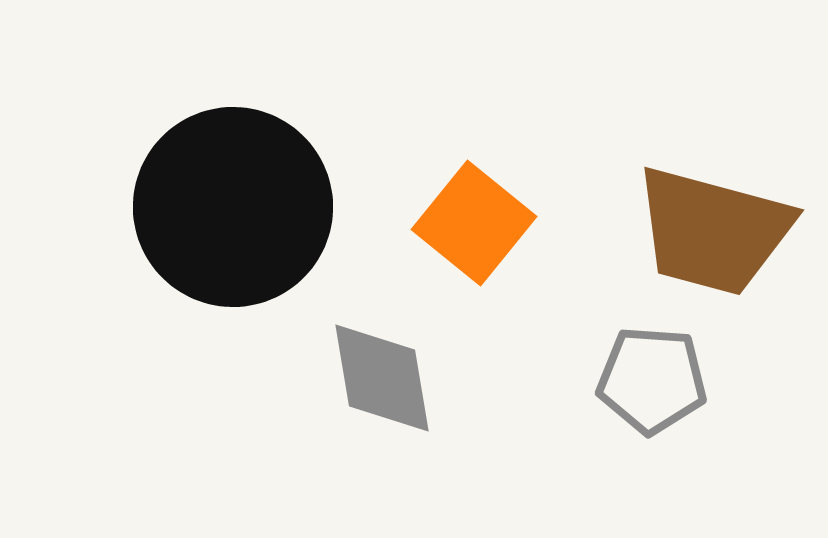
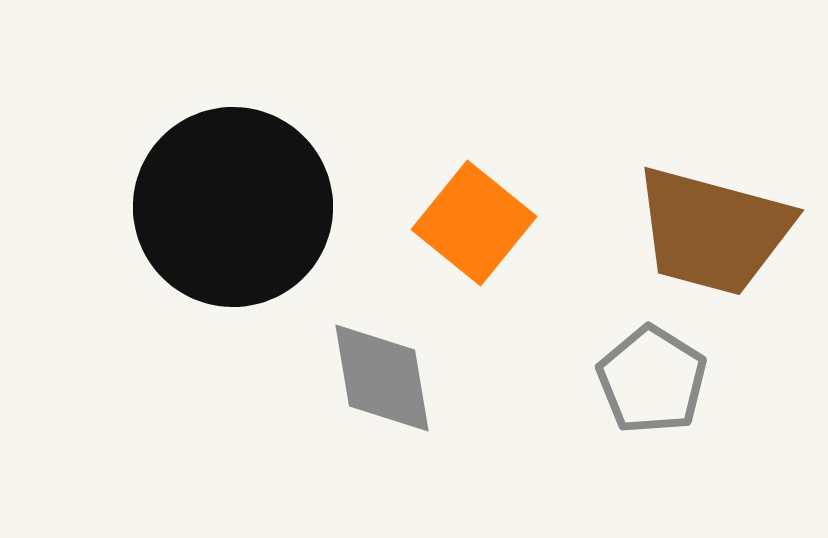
gray pentagon: rotated 28 degrees clockwise
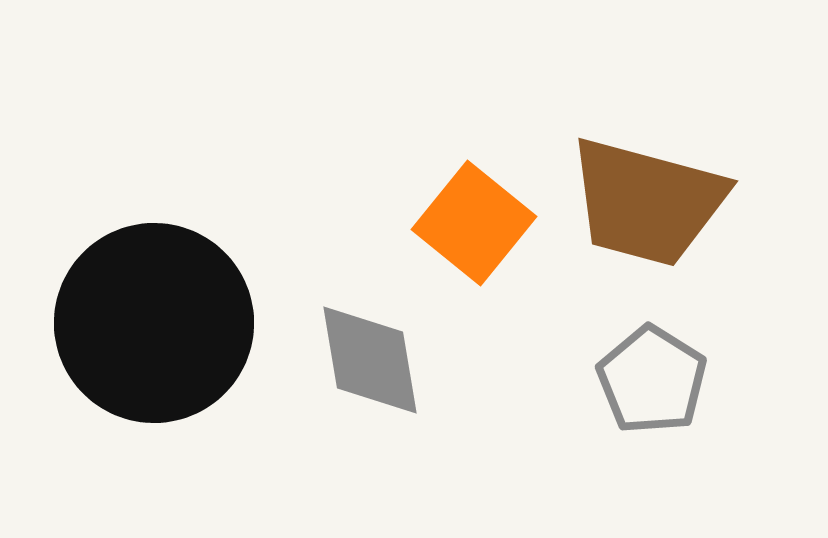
black circle: moved 79 px left, 116 px down
brown trapezoid: moved 66 px left, 29 px up
gray diamond: moved 12 px left, 18 px up
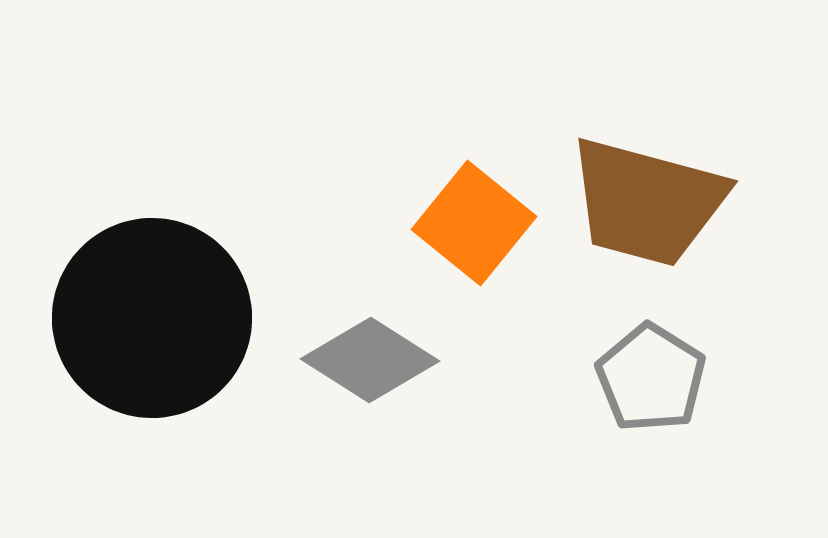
black circle: moved 2 px left, 5 px up
gray diamond: rotated 48 degrees counterclockwise
gray pentagon: moved 1 px left, 2 px up
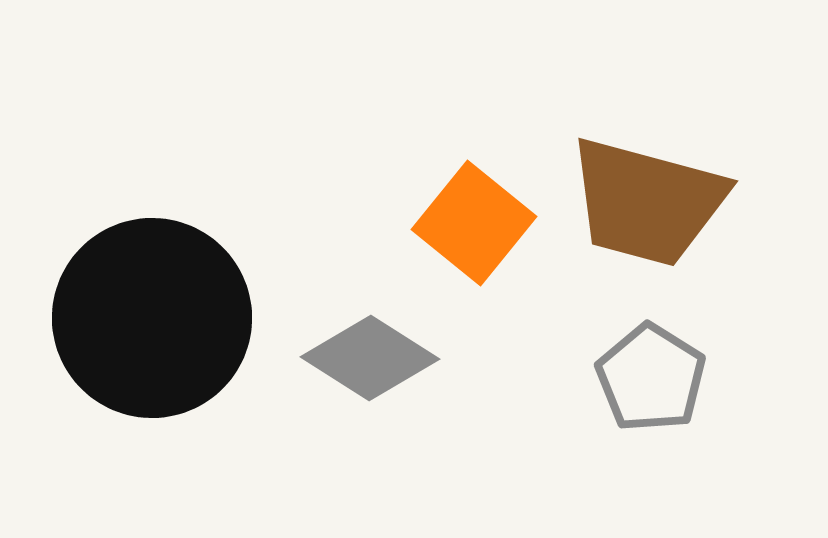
gray diamond: moved 2 px up
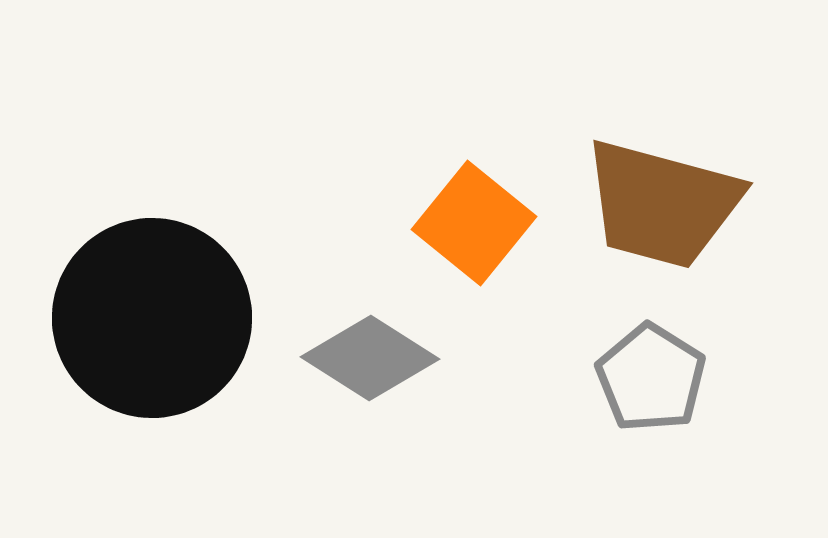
brown trapezoid: moved 15 px right, 2 px down
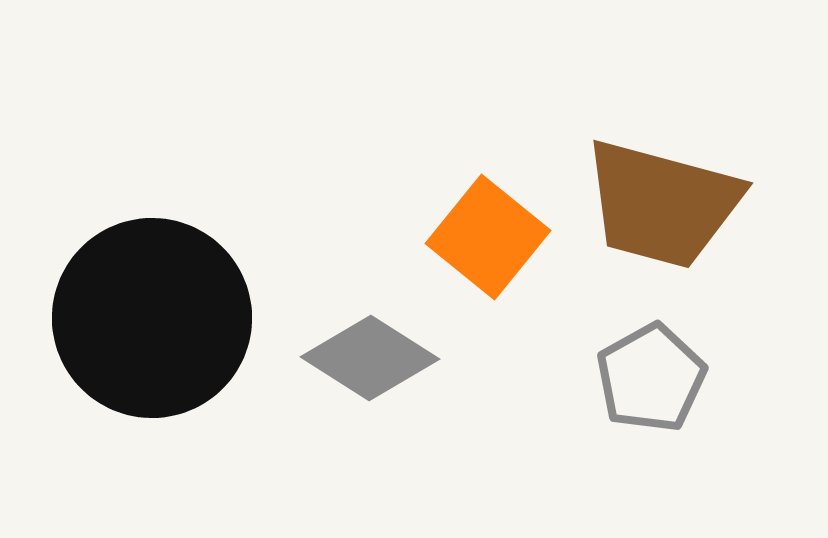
orange square: moved 14 px right, 14 px down
gray pentagon: rotated 11 degrees clockwise
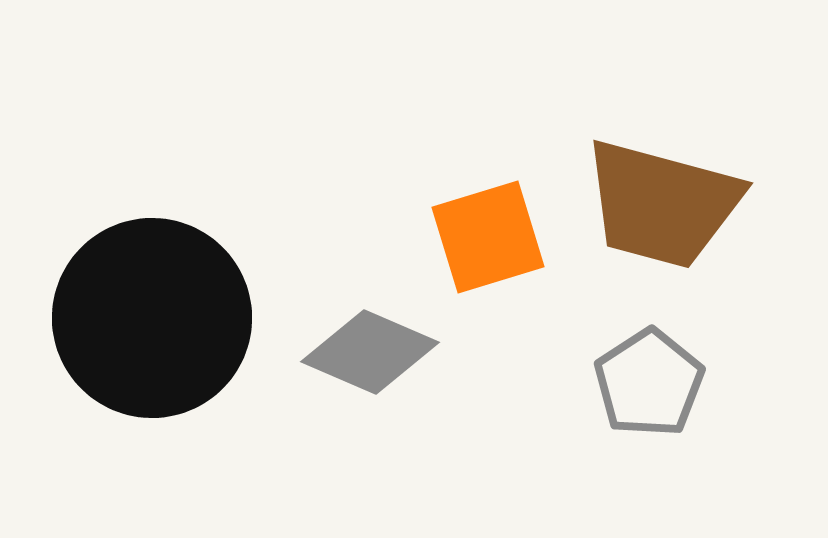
orange square: rotated 34 degrees clockwise
gray diamond: moved 6 px up; rotated 9 degrees counterclockwise
gray pentagon: moved 2 px left, 5 px down; rotated 4 degrees counterclockwise
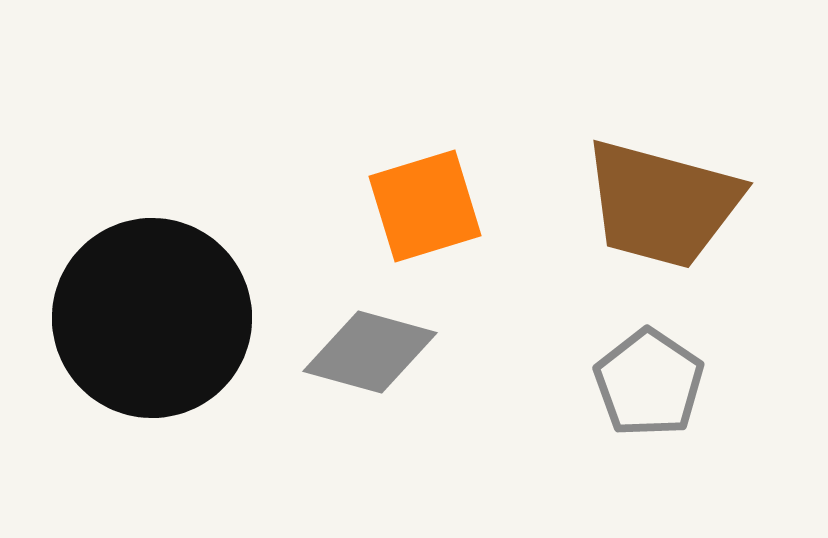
orange square: moved 63 px left, 31 px up
gray diamond: rotated 8 degrees counterclockwise
gray pentagon: rotated 5 degrees counterclockwise
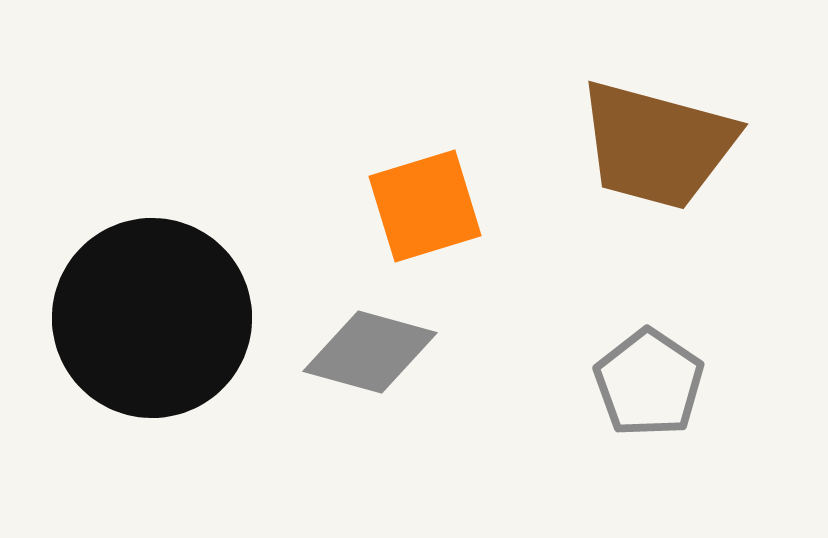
brown trapezoid: moved 5 px left, 59 px up
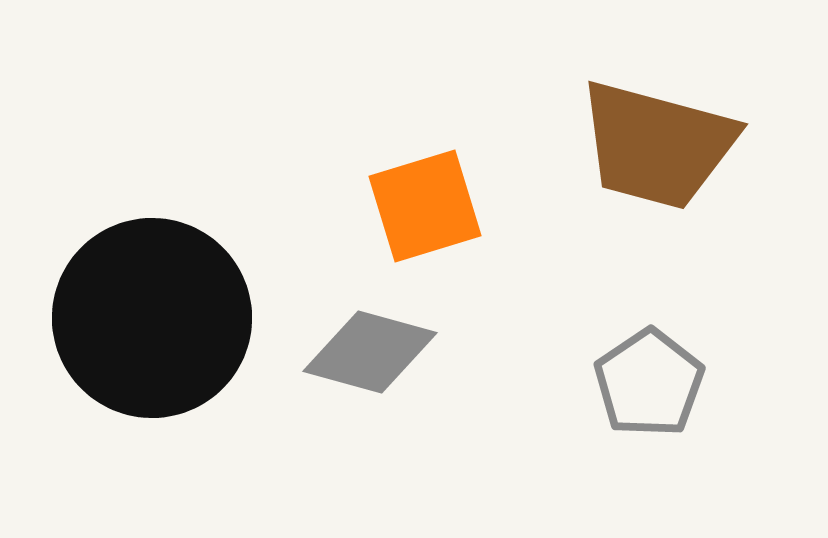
gray pentagon: rotated 4 degrees clockwise
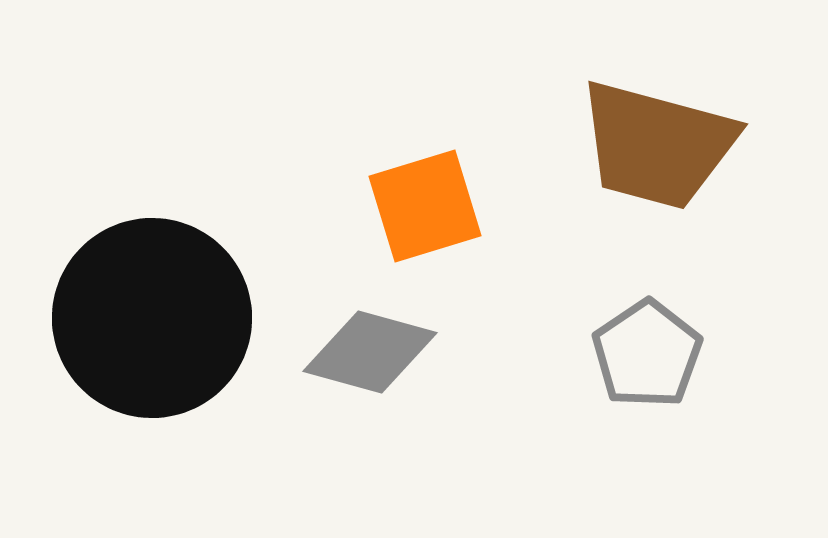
gray pentagon: moved 2 px left, 29 px up
